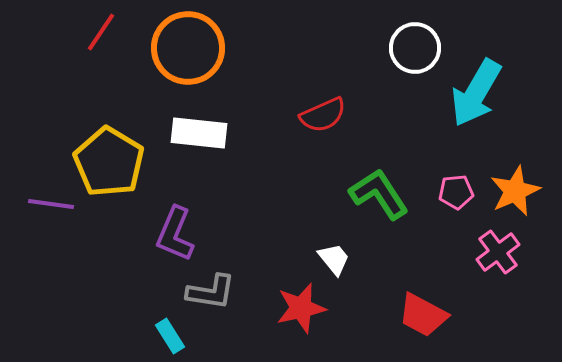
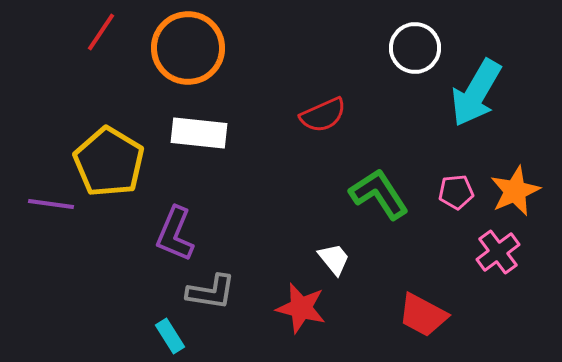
red star: rotated 27 degrees clockwise
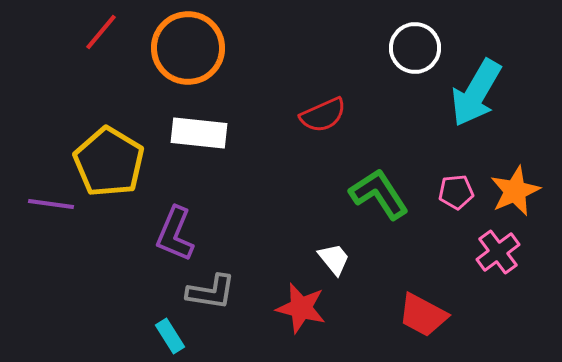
red line: rotated 6 degrees clockwise
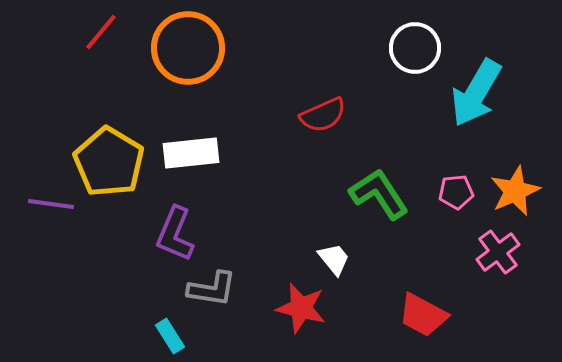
white rectangle: moved 8 px left, 20 px down; rotated 12 degrees counterclockwise
gray L-shape: moved 1 px right, 3 px up
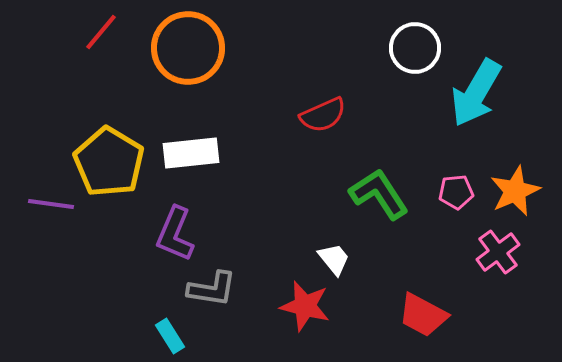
red star: moved 4 px right, 2 px up
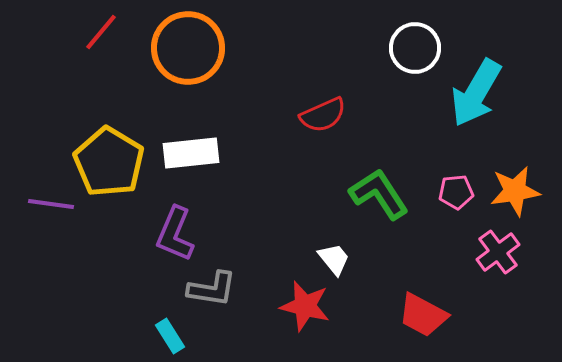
orange star: rotated 15 degrees clockwise
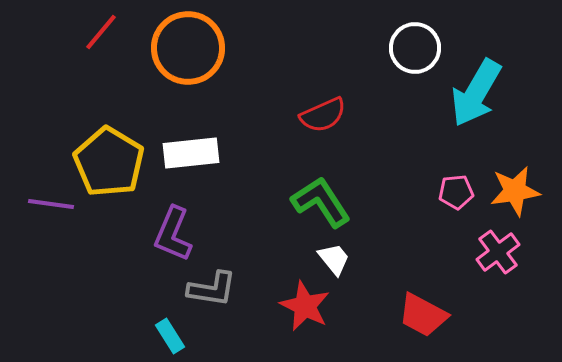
green L-shape: moved 58 px left, 8 px down
purple L-shape: moved 2 px left
red star: rotated 12 degrees clockwise
